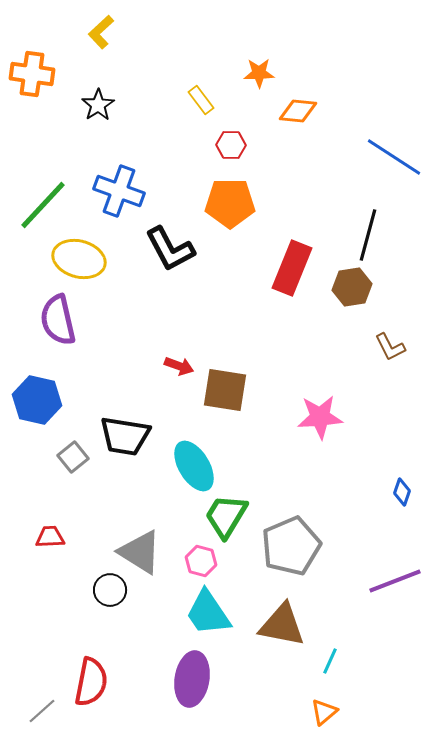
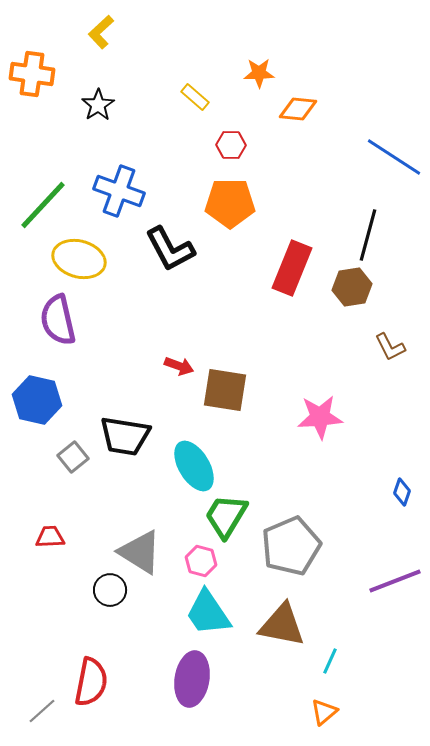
yellow rectangle: moved 6 px left, 3 px up; rotated 12 degrees counterclockwise
orange diamond: moved 2 px up
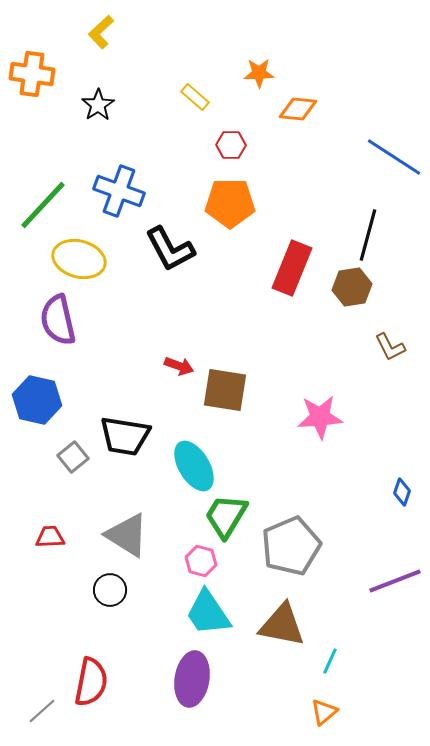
gray triangle: moved 13 px left, 17 px up
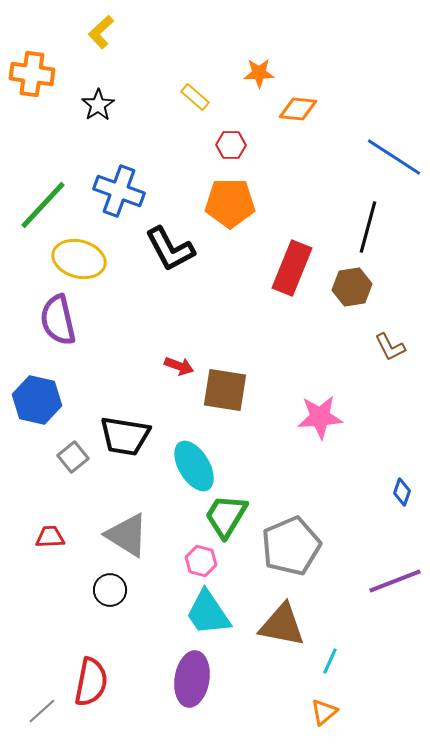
black line: moved 8 px up
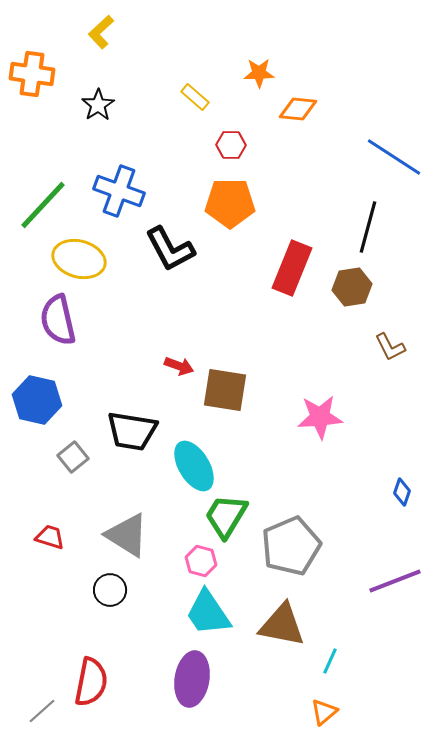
black trapezoid: moved 7 px right, 5 px up
red trapezoid: rotated 20 degrees clockwise
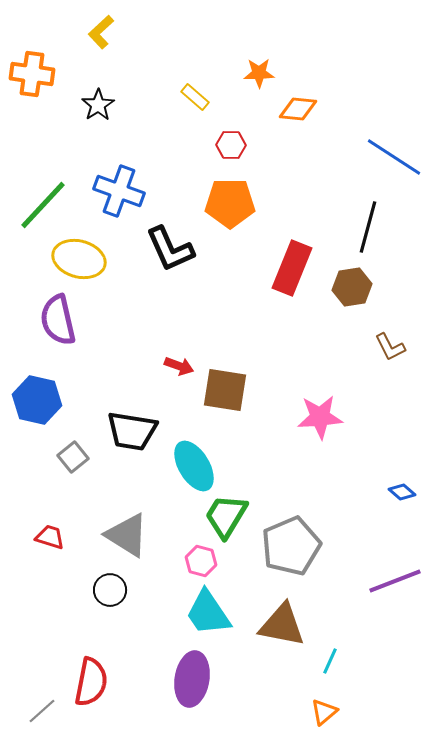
black L-shape: rotated 4 degrees clockwise
blue diamond: rotated 68 degrees counterclockwise
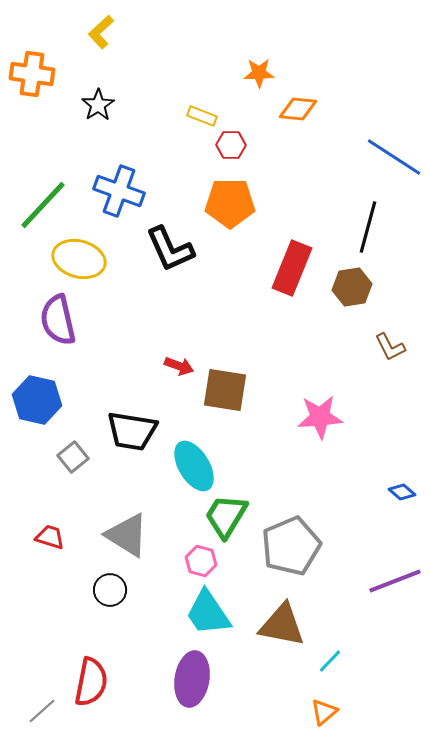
yellow rectangle: moved 7 px right, 19 px down; rotated 20 degrees counterclockwise
cyan line: rotated 20 degrees clockwise
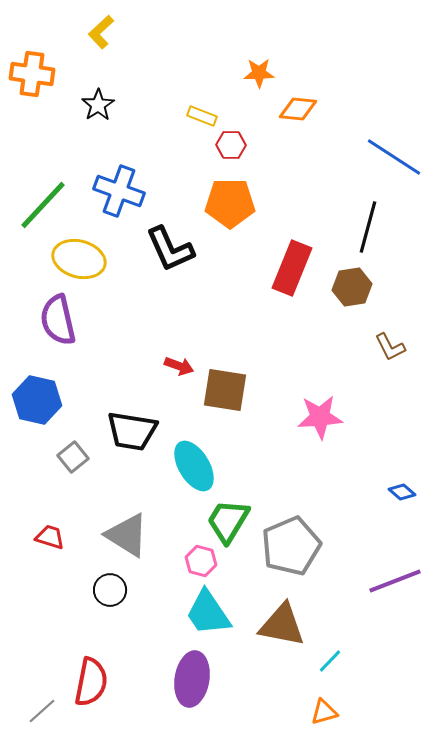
green trapezoid: moved 2 px right, 5 px down
orange triangle: rotated 24 degrees clockwise
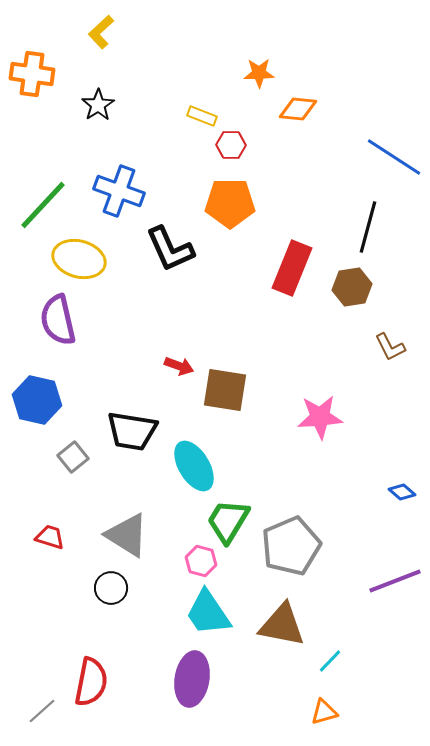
black circle: moved 1 px right, 2 px up
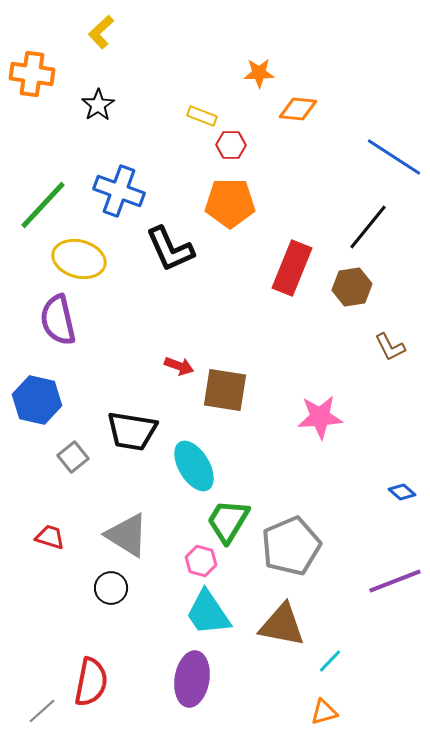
black line: rotated 24 degrees clockwise
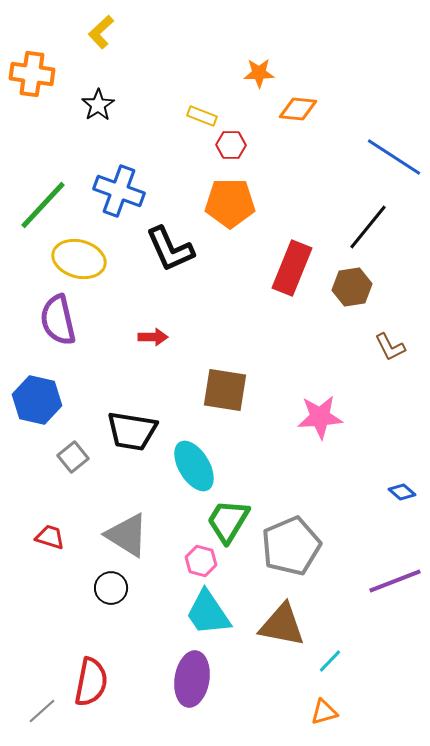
red arrow: moved 26 px left, 29 px up; rotated 20 degrees counterclockwise
